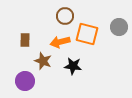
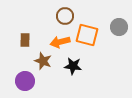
orange square: moved 1 px down
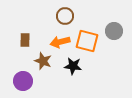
gray circle: moved 5 px left, 4 px down
orange square: moved 6 px down
purple circle: moved 2 px left
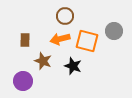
orange arrow: moved 3 px up
black star: rotated 12 degrees clockwise
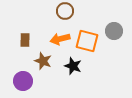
brown circle: moved 5 px up
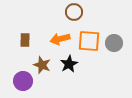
brown circle: moved 9 px right, 1 px down
gray circle: moved 12 px down
orange square: moved 2 px right; rotated 10 degrees counterclockwise
brown star: moved 1 px left, 4 px down
black star: moved 4 px left, 2 px up; rotated 24 degrees clockwise
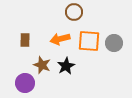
black star: moved 3 px left, 2 px down
purple circle: moved 2 px right, 2 px down
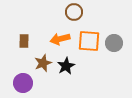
brown rectangle: moved 1 px left, 1 px down
brown star: moved 1 px right, 2 px up; rotated 30 degrees clockwise
purple circle: moved 2 px left
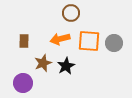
brown circle: moved 3 px left, 1 px down
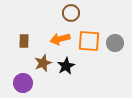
gray circle: moved 1 px right
